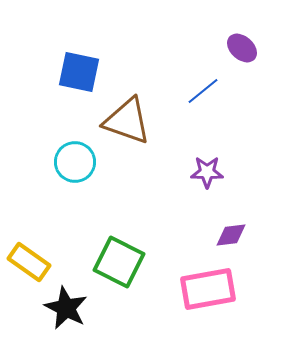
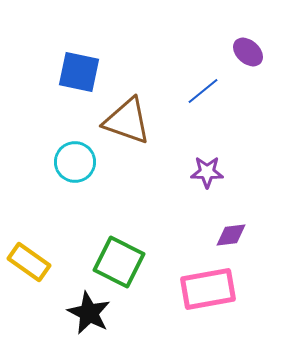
purple ellipse: moved 6 px right, 4 px down
black star: moved 23 px right, 5 px down
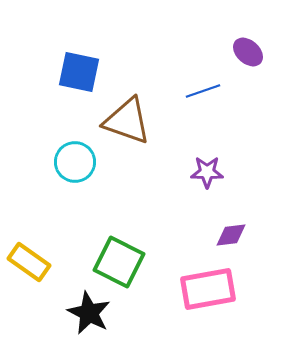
blue line: rotated 20 degrees clockwise
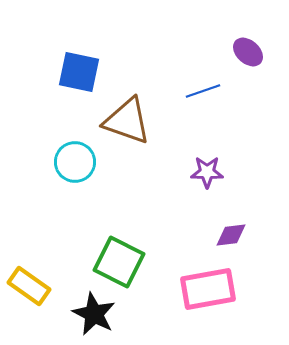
yellow rectangle: moved 24 px down
black star: moved 5 px right, 1 px down
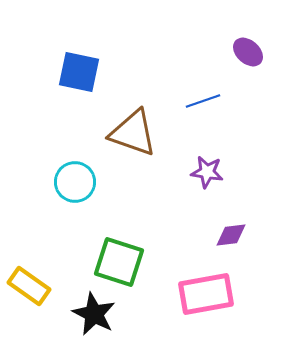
blue line: moved 10 px down
brown triangle: moved 6 px right, 12 px down
cyan circle: moved 20 px down
purple star: rotated 8 degrees clockwise
green square: rotated 9 degrees counterclockwise
pink rectangle: moved 2 px left, 5 px down
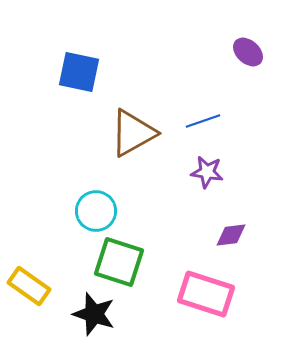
blue line: moved 20 px down
brown triangle: rotated 48 degrees counterclockwise
cyan circle: moved 21 px right, 29 px down
pink rectangle: rotated 28 degrees clockwise
black star: rotated 9 degrees counterclockwise
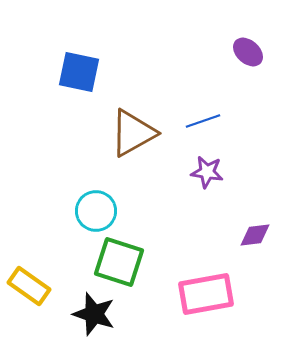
purple diamond: moved 24 px right
pink rectangle: rotated 28 degrees counterclockwise
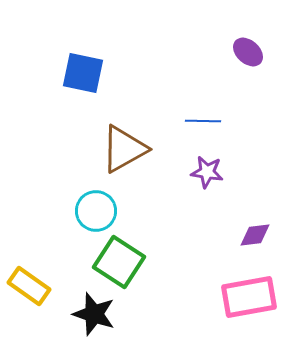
blue square: moved 4 px right, 1 px down
blue line: rotated 20 degrees clockwise
brown triangle: moved 9 px left, 16 px down
green square: rotated 15 degrees clockwise
pink rectangle: moved 43 px right, 3 px down
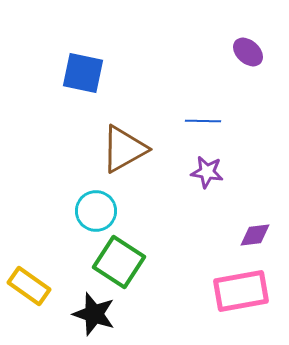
pink rectangle: moved 8 px left, 6 px up
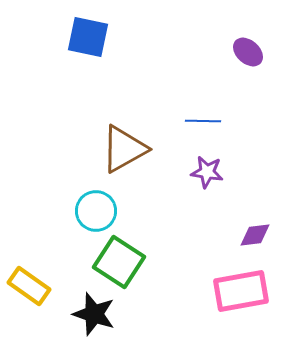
blue square: moved 5 px right, 36 px up
